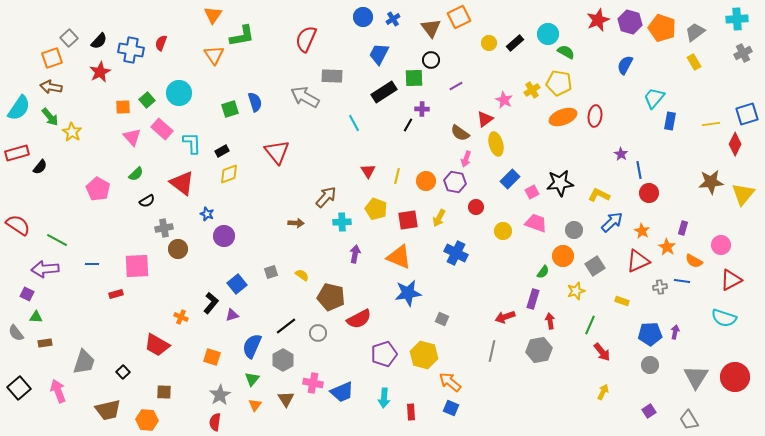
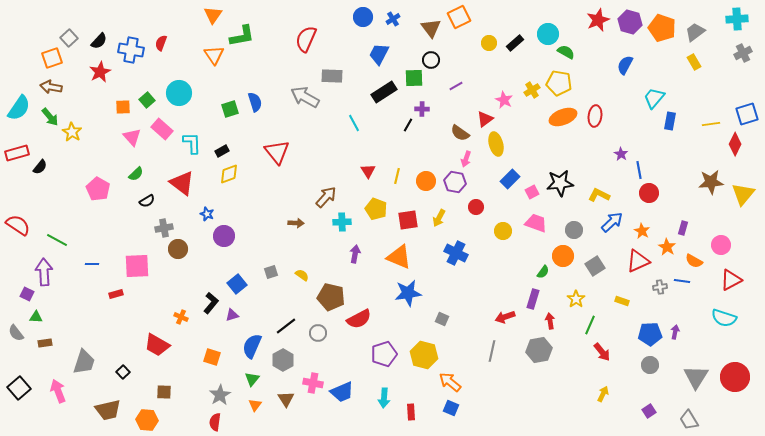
purple arrow at (45, 269): moved 1 px left, 3 px down; rotated 92 degrees clockwise
yellow star at (576, 291): moved 8 px down; rotated 18 degrees counterclockwise
yellow arrow at (603, 392): moved 2 px down
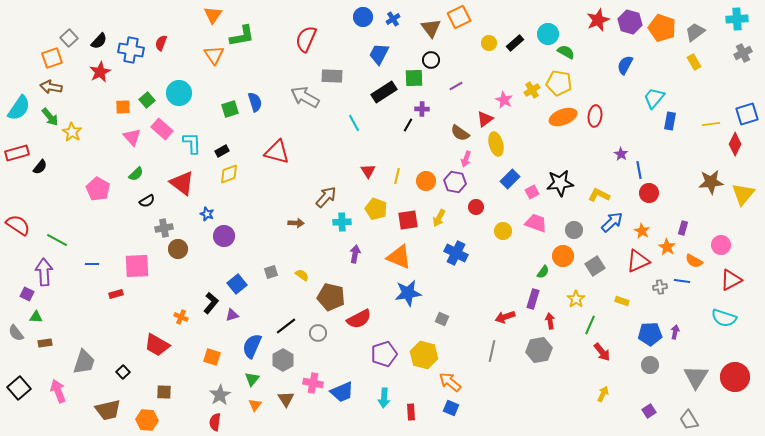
red triangle at (277, 152): rotated 36 degrees counterclockwise
